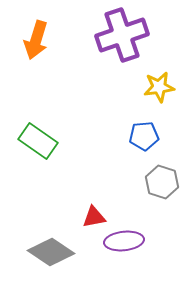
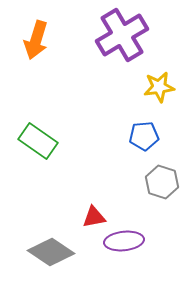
purple cross: rotated 12 degrees counterclockwise
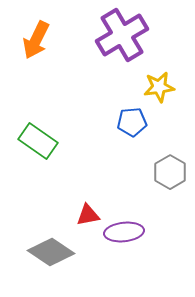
orange arrow: rotated 9 degrees clockwise
blue pentagon: moved 12 px left, 14 px up
gray hexagon: moved 8 px right, 10 px up; rotated 12 degrees clockwise
red triangle: moved 6 px left, 2 px up
purple ellipse: moved 9 px up
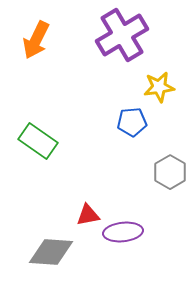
purple ellipse: moved 1 px left
gray diamond: rotated 30 degrees counterclockwise
